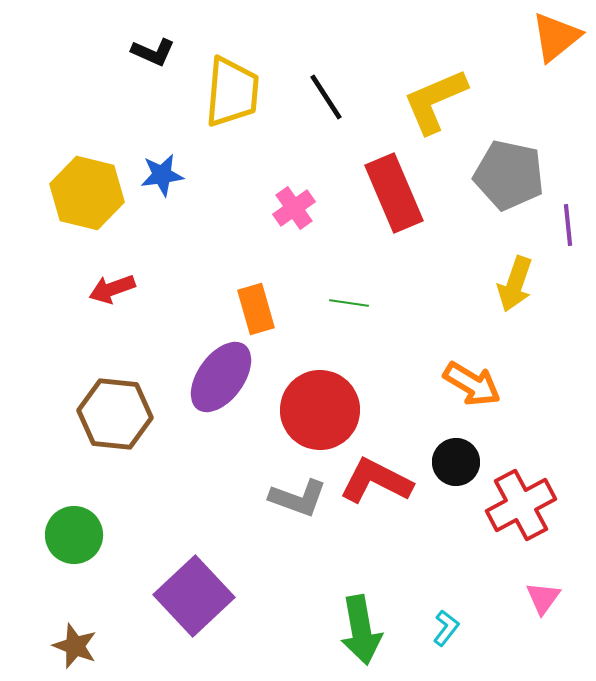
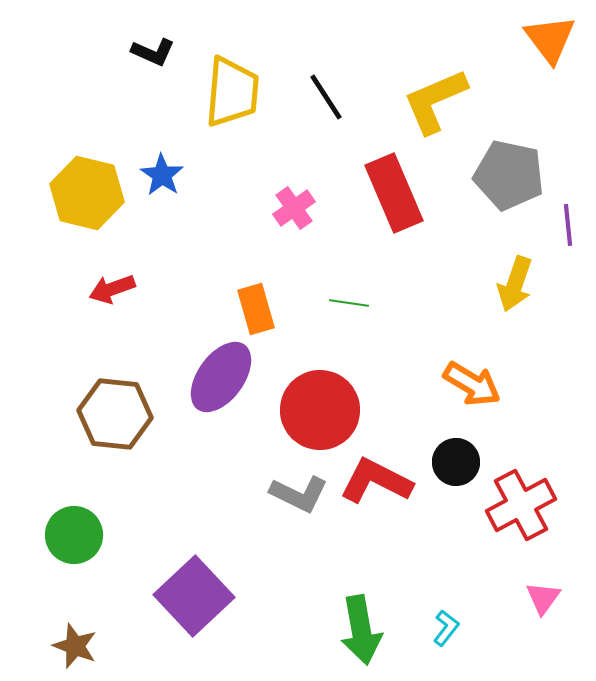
orange triangle: moved 6 px left, 2 px down; rotated 28 degrees counterclockwise
blue star: rotated 30 degrees counterclockwise
gray L-shape: moved 1 px right, 4 px up; rotated 6 degrees clockwise
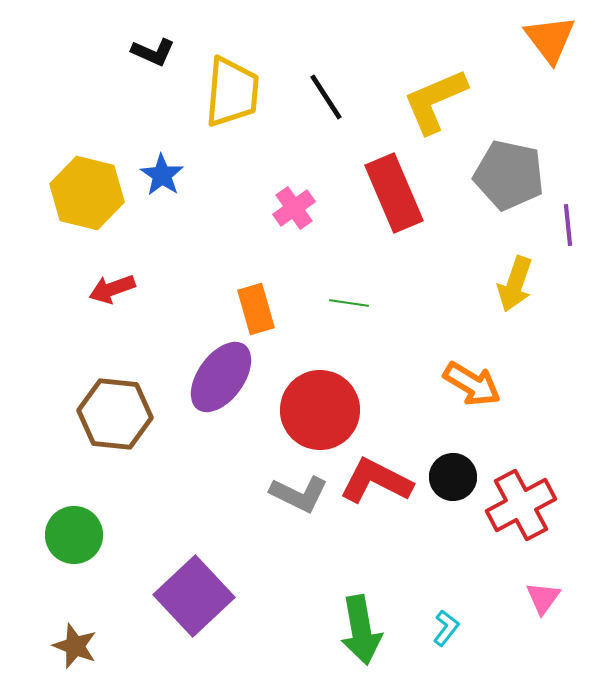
black circle: moved 3 px left, 15 px down
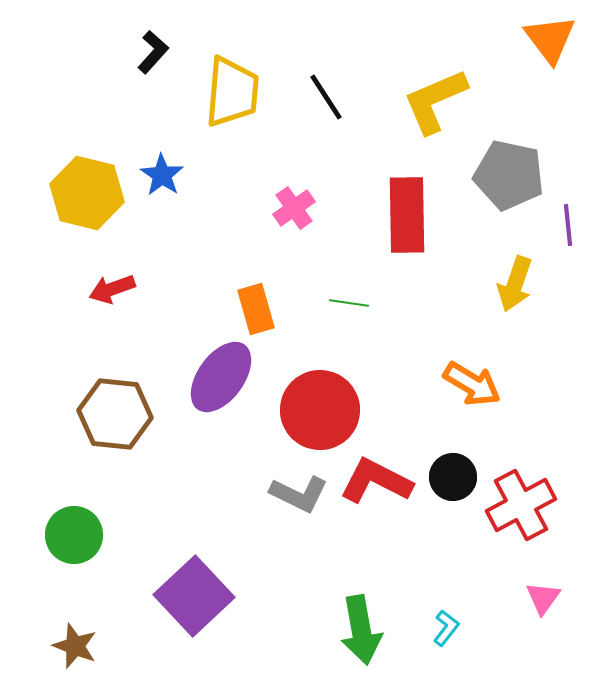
black L-shape: rotated 72 degrees counterclockwise
red rectangle: moved 13 px right, 22 px down; rotated 22 degrees clockwise
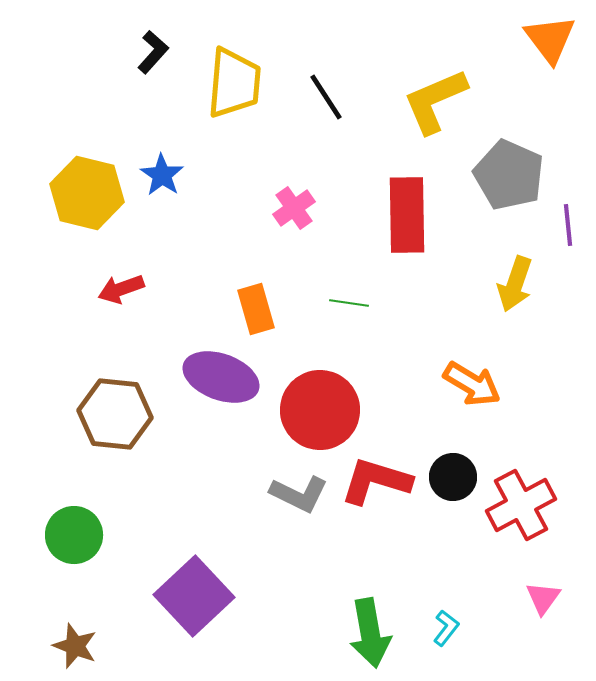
yellow trapezoid: moved 2 px right, 9 px up
gray pentagon: rotated 12 degrees clockwise
red arrow: moved 9 px right
purple ellipse: rotated 74 degrees clockwise
red L-shape: rotated 10 degrees counterclockwise
green arrow: moved 9 px right, 3 px down
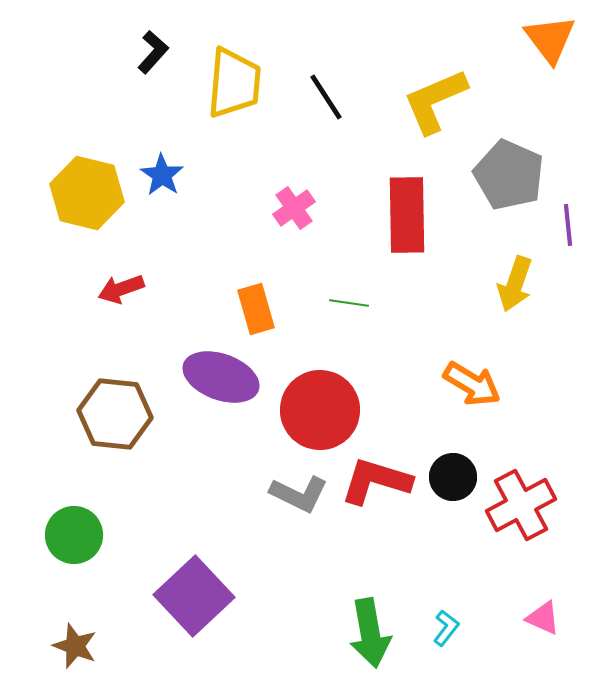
pink triangle: moved 20 px down; rotated 42 degrees counterclockwise
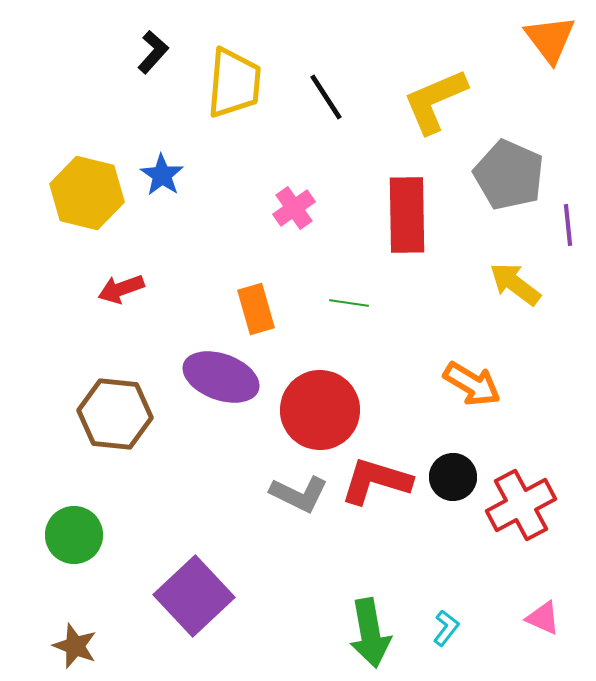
yellow arrow: rotated 108 degrees clockwise
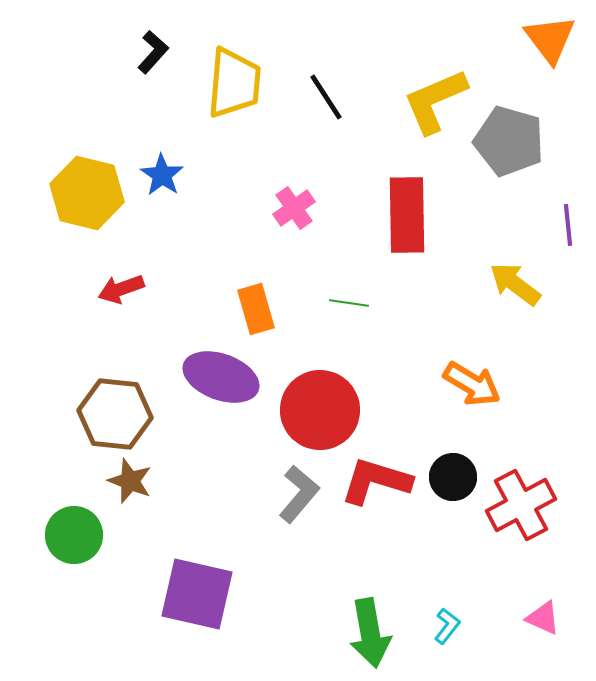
gray pentagon: moved 34 px up; rotated 8 degrees counterclockwise
gray L-shape: rotated 76 degrees counterclockwise
purple square: moved 3 px right, 2 px up; rotated 34 degrees counterclockwise
cyan L-shape: moved 1 px right, 2 px up
brown star: moved 55 px right, 165 px up
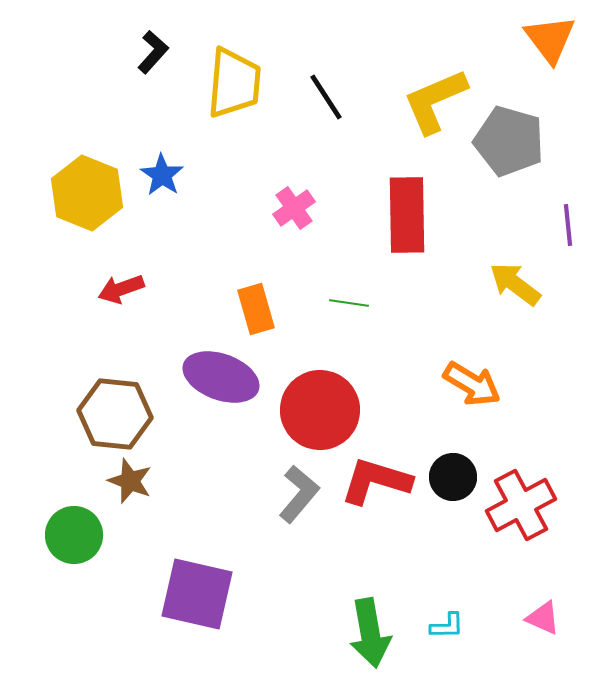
yellow hexagon: rotated 8 degrees clockwise
cyan L-shape: rotated 51 degrees clockwise
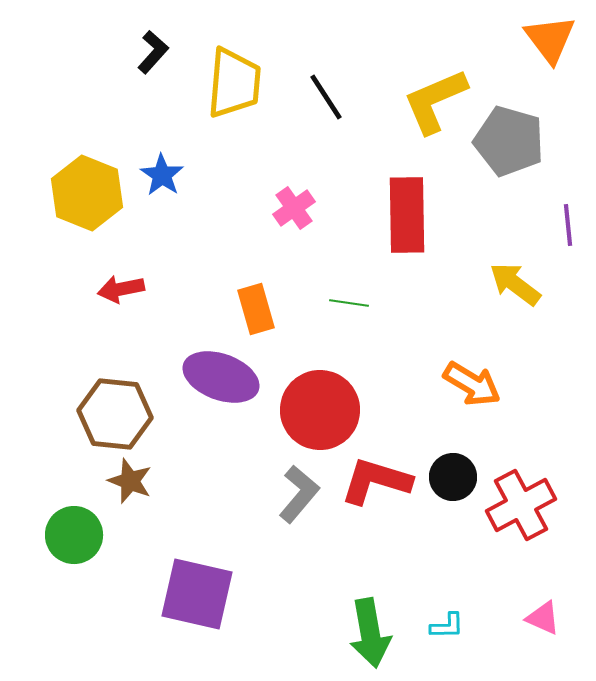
red arrow: rotated 9 degrees clockwise
